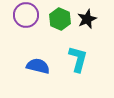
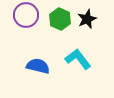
cyan L-shape: rotated 52 degrees counterclockwise
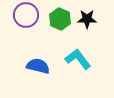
black star: rotated 24 degrees clockwise
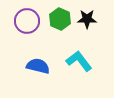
purple circle: moved 1 px right, 6 px down
cyan L-shape: moved 1 px right, 2 px down
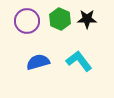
blue semicircle: moved 4 px up; rotated 30 degrees counterclockwise
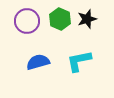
black star: rotated 18 degrees counterclockwise
cyan L-shape: rotated 64 degrees counterclockwise
